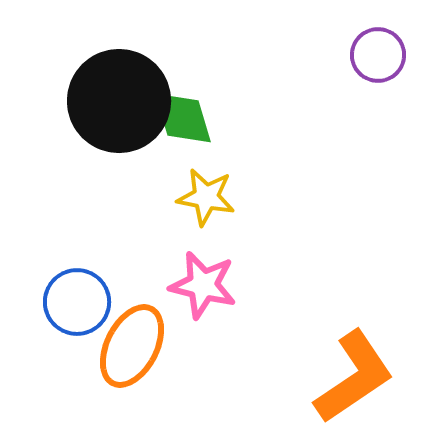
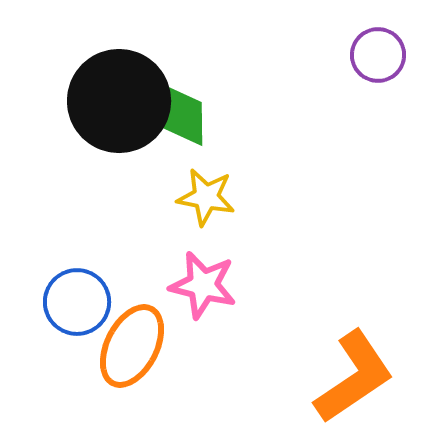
green diamond: moved 1 px left, 3 px up; rotated 16 degrees clockwise
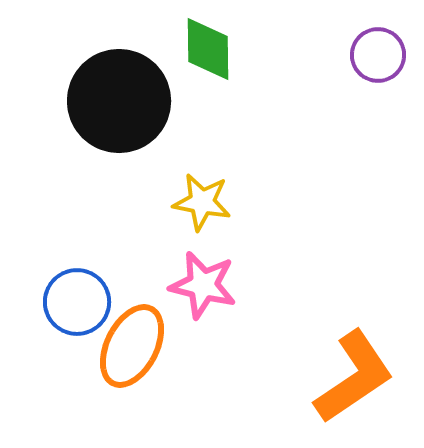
green diamond: moved 26 px right, 66 px up
yellow star: moved 4 px left, 5 px down
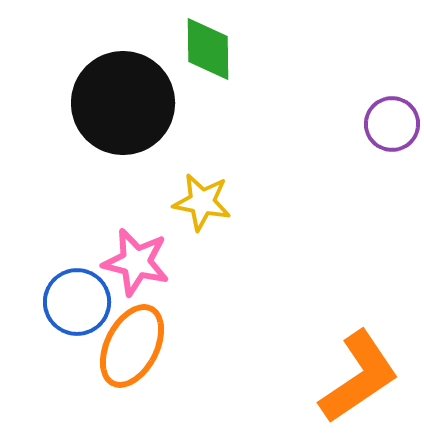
purple circle: moved 14 px right, 69 px down
black circle: moved 4 px right, 2 px down
pink star: moved 67 px left, 23 px up
orange L-shape: moved 5 px right
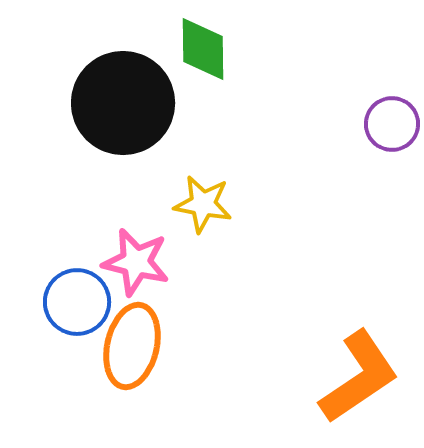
green diamond: moved 5 px left
yellow star: moved 1 px right, 2 px down
orange ellipse: rotated 14 degrees counterclockwise
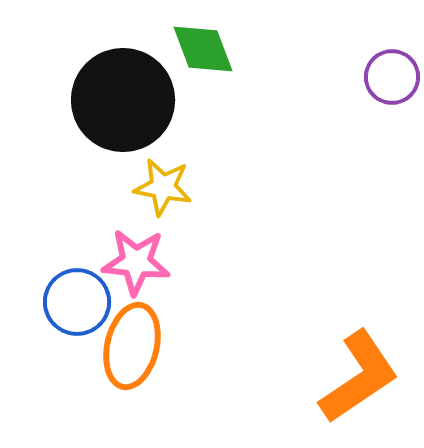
green diamond: rotated 20 degrees counterclockwise
black circle: moved 3 px up
purple circle: moved 47 px up
yellow star: moved 40 px left, 17 px up
pink star: rotated 8 degrees counterclockwise
